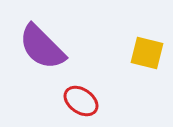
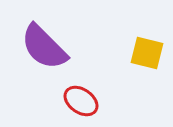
purple semicircle: moved 2 px right
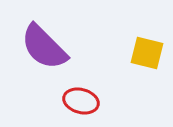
red ellipse: rotated 20 degrees counterclockwise
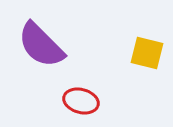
purple semicircle: moved 3 px left, 2 px up
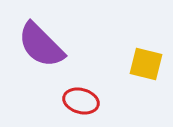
yellow square: moved 1 px left, 11 px down
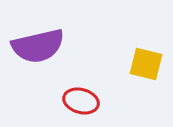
purple semicircle: moved 3 px left, 1 px down; rotated 58 degrees counterclockwise
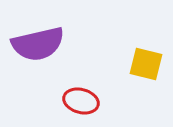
purple semicircle: moved 2 px up
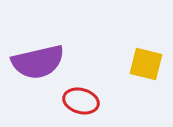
purple semicircle: moved 18 px down
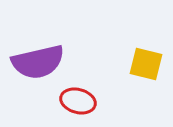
red ellipse: moved 3 px left
